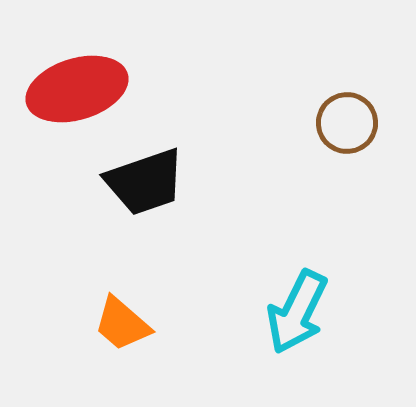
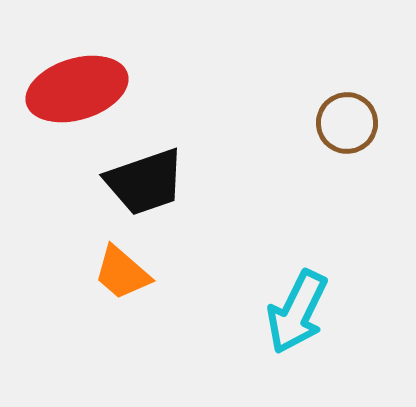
orange trapezoid: moved 51 px up
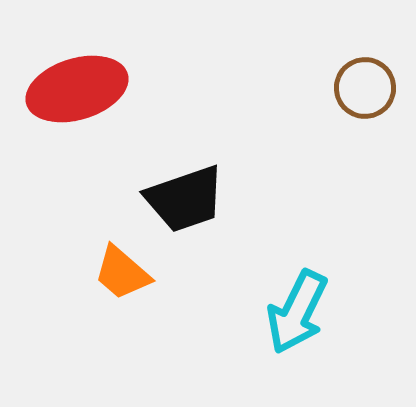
brown circle: moved 18 px right, 35 px up
black trapezoid: moved 40 px right, 17 px down
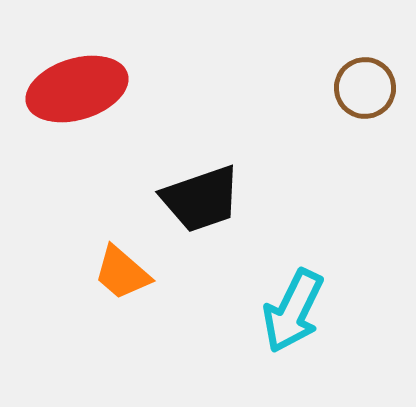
black trapezoid: moved 16 px right
cyan arrow: moved 4 px left, 1 px up
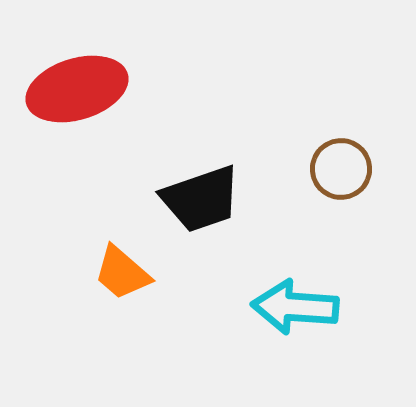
brown circle: moved 24 px left, 81 px down
cyan arrow: moved 2 px right, 4 px up; rotated 68 degrees clockwise
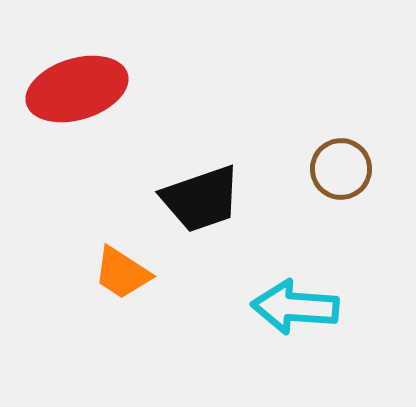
orange trapezoid: rotated 8 degrees counterclockwise
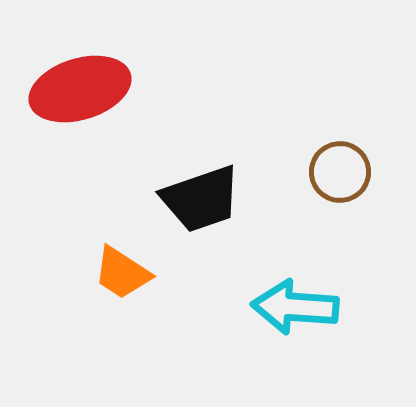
red ellipse: moved 3 px right
brown circle: moved 1 px left, 3 px down
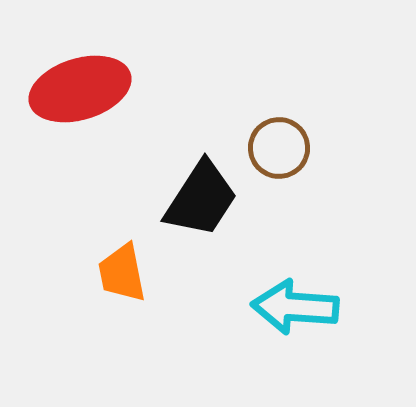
brown circle: moved 61 px left, 24 px up
black trapezoid: rotated 38 degrees counterclockwise
orange trapezoid: rotated 46 degrees clockwise
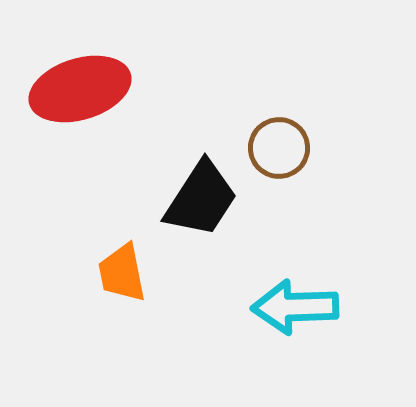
cyan arrow: rotated 6 degrees counterclockwise
